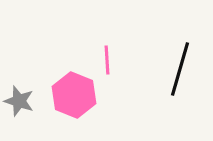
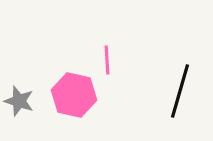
black line: moved 22 px down
pink hexagon: rotated 9 degrees counterclockwise
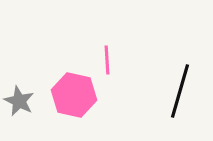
gray star: rotated 8 degrees clockwise
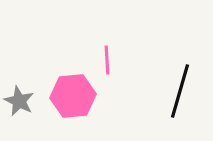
pink hexagon: moved 1 px left, 1 px down; rotated 18 degrees counterclockwise
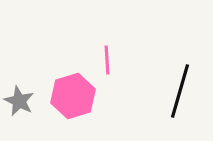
pink hexagon: rotated 12 degrees counterclockwise
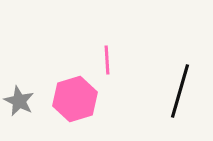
pink hexagon: moved 2 px right, 3 px down
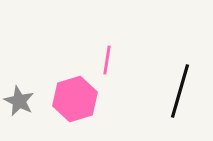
pink line: rotated 12 degrees clockwise
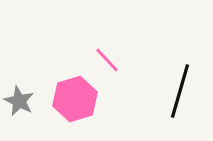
pink line: rotated 52 degrees counterclockwise
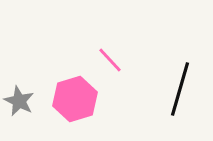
pink line: moved 3 px right
black line: moved 2 px up
